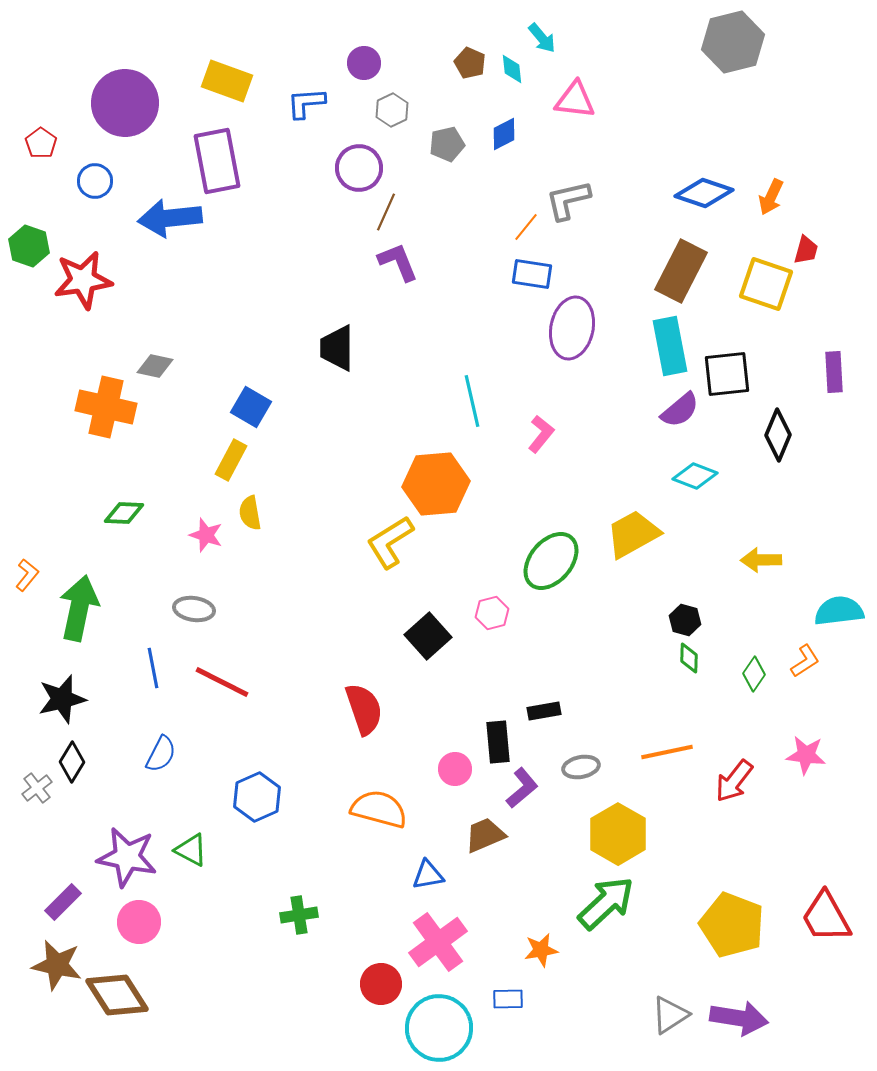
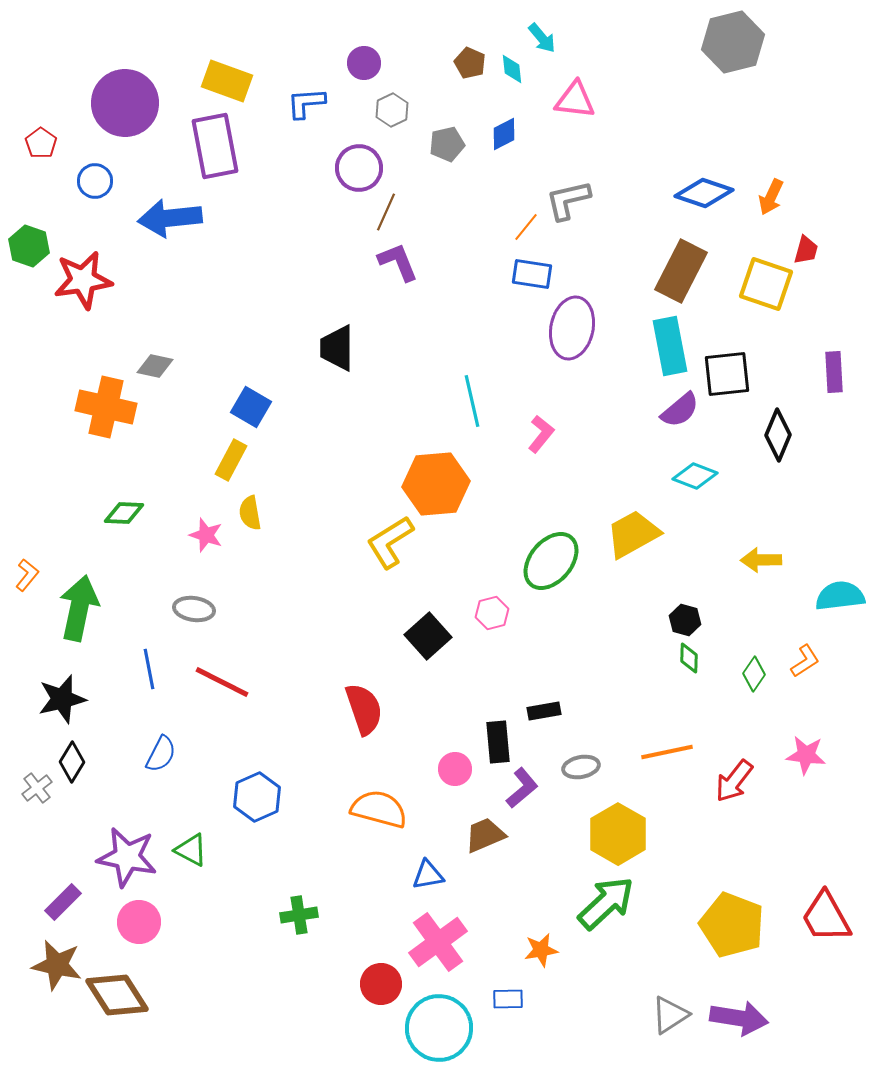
purple rectangle at (217, 161): moved 2 px left, 15 px up
cyan semicircle at (839, 611): moved 1 px right, 15 px up
blue line at (153, 668): moved 4 px left, 1 px down
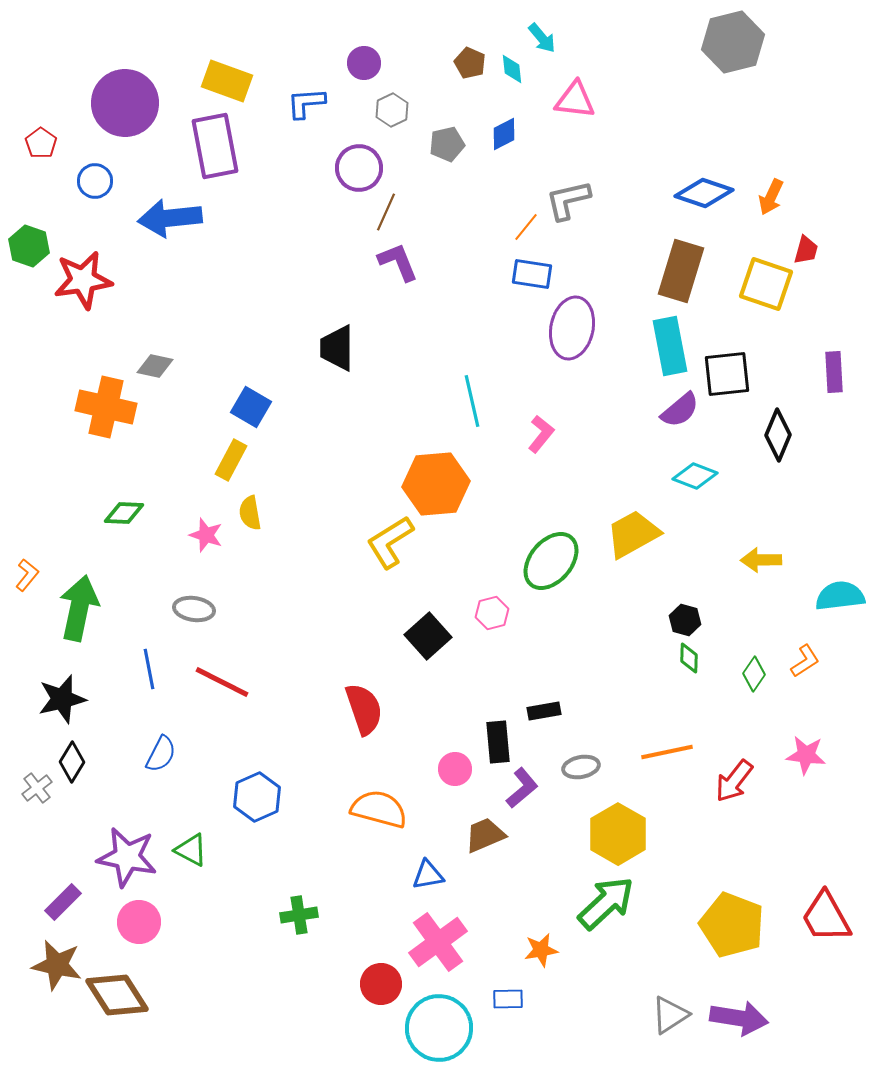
brown rectangle at (681, 271): rotated 10 degrees counterclockwise
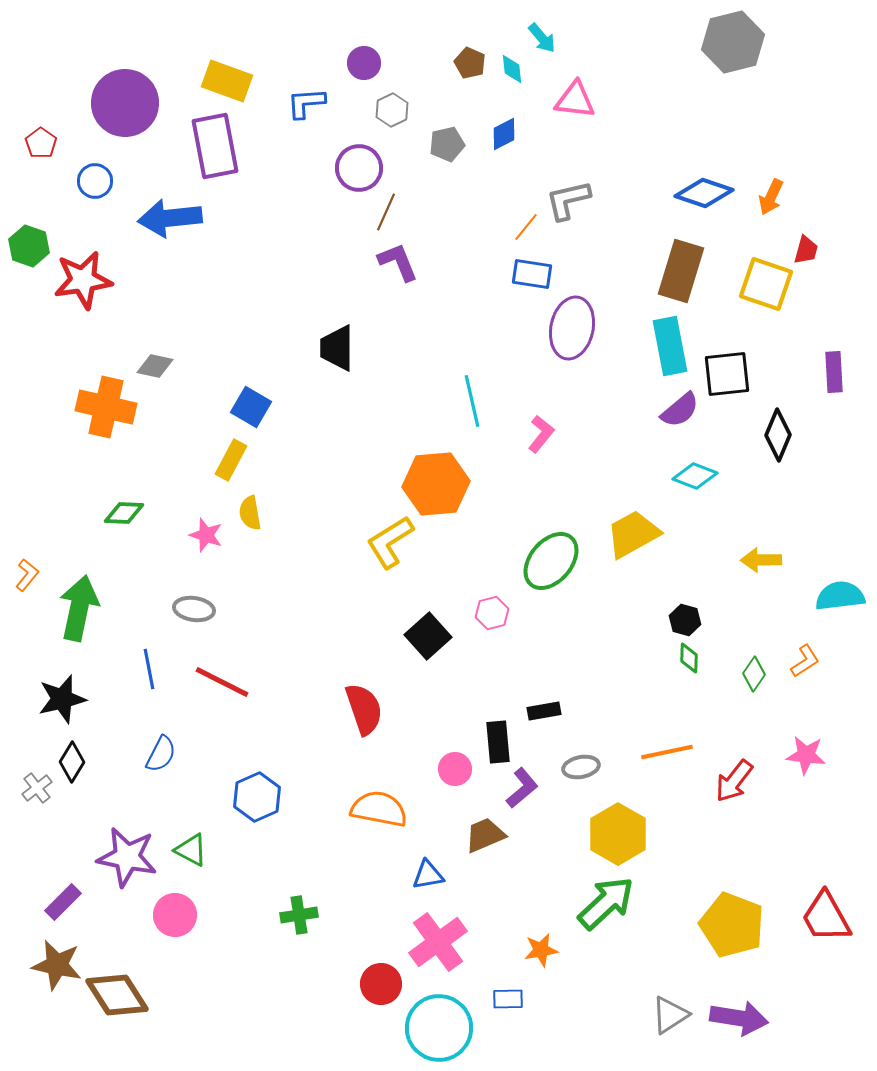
orange semicircle at (379, 809): rotated 4 degrees counterclockwise
pink circle at (139, 922): moved 36 px right, 7 px up
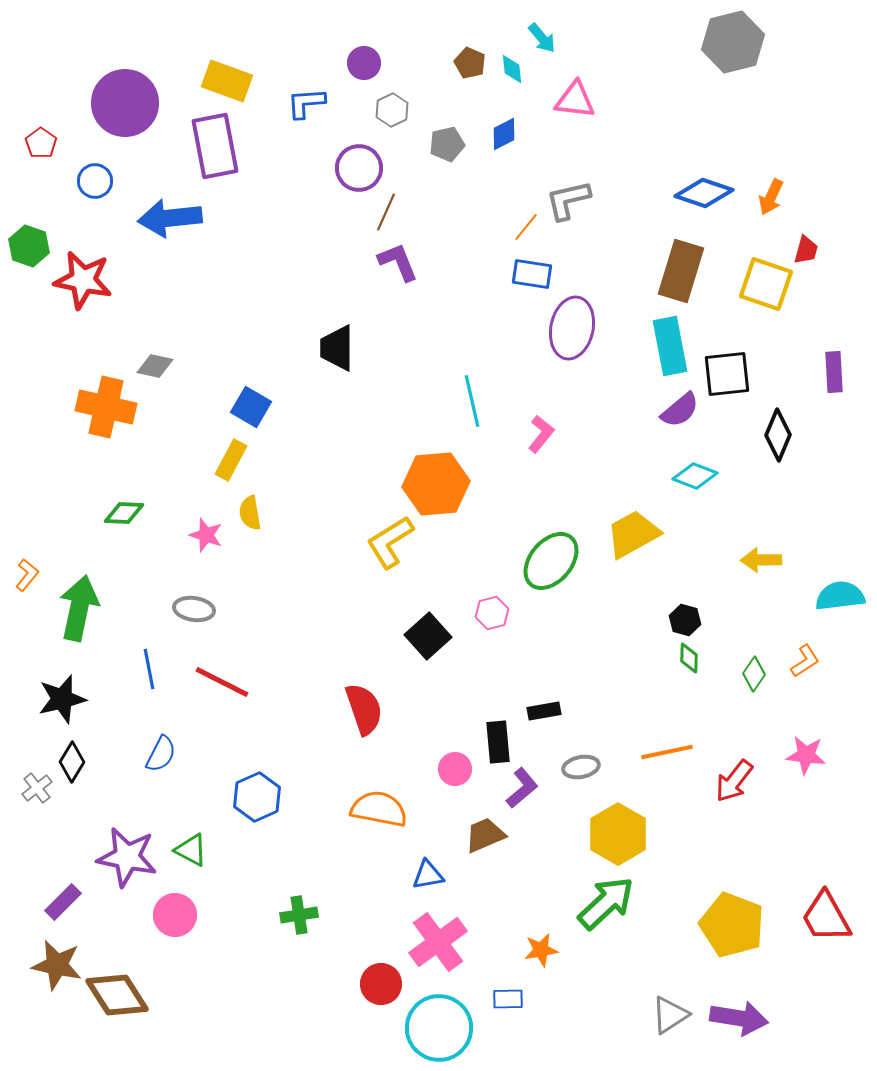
red star at (83, 280): rotated 20 degrees clockwise
